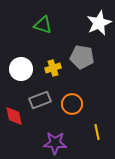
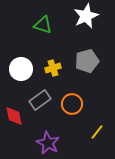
white star: moved 13 px left, 7 px up
gray pentagon: moved 5 px right, 4 px down; rotated 25 degrees counterclockwise
gray rectangle: rotated 15 degrees counterclockwise
yellow line: rotated 49 degrees clockwise
purple star: moved 7 px left; rotated 25 degrees clockwise
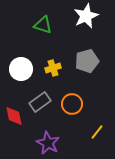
gray rectangle: moved 2 px down
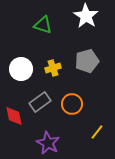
white star: rotated 15 degrees counterclockwise
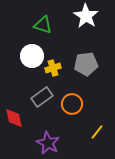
gray pentagon: moved 1 px left, 3 px down; rotated 10 degrees clockwise
white circle: moved 11 px right, 13 px up
gray rectangle: moved 2 px right, 5 px up
red diamond: moved 2 px down
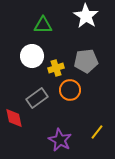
green triangle: rotated 18 degrees counterclockwise
gray pentagon: moved 3 px up
yellow cross: moved 3 px right
gray rectangle: moved 5 px left, 1 px down
orange circle: moved 2 px left, 14 px up
purple star: moved 12 px right, 3 px up
